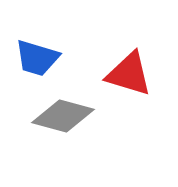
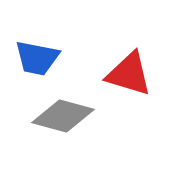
blue trapezoid: rotated 6 degrees counterclockwise
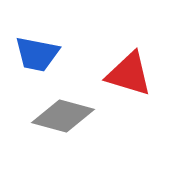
blue trapezoid: moved 4 px up
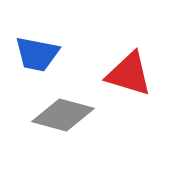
gray diamond: moved 1 px up
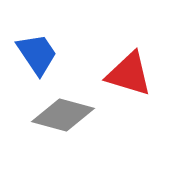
blue trapezoid: rotated 135 degrees counterclockwise
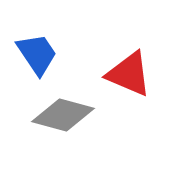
red triangle: rotated 6 degrees clockwise
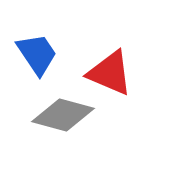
red triangle: moved 19 px left, 1 px up
